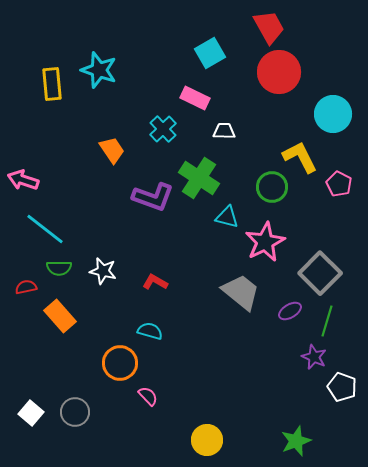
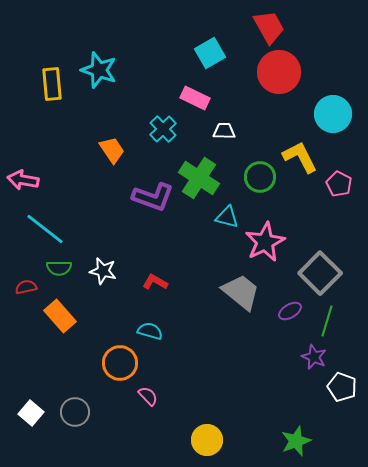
pink arrow: rotated 8 degrees counterclockwise
green circle: moved 12 px left, 10 px up
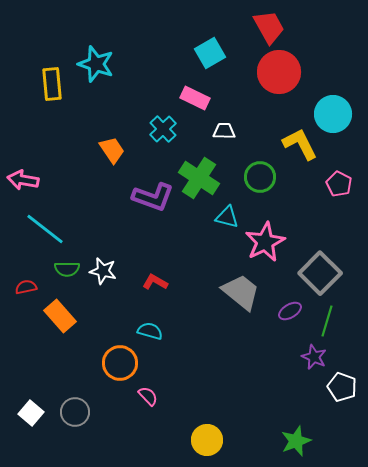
cyan star: moved 3 px left, 6 px up
yellow L-shape: moved 13 px up
green semicircle: moved 8 px right, 1 px down
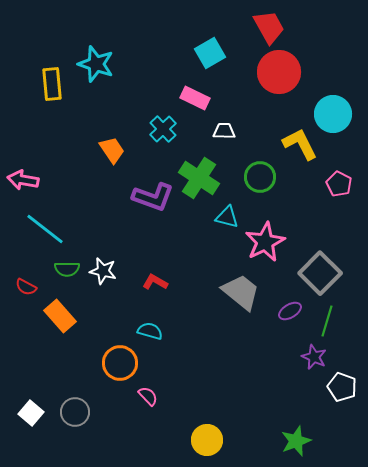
red semicircle: rotated 140 degrees counterclockwise
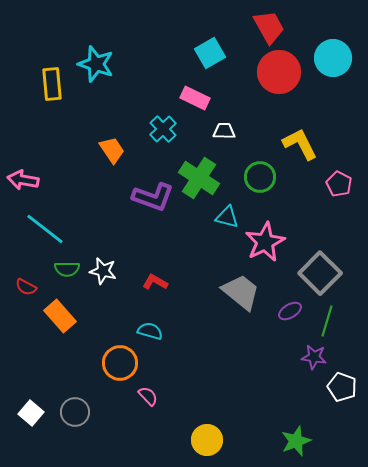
cyan circle: moved 56 px up
purple star: rotated 15 degrees counterclockwise
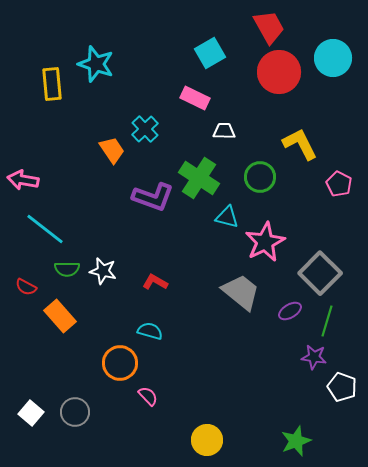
cyan cross: moved 18 px left
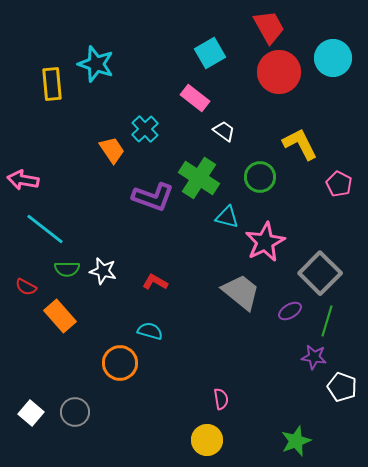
pink rectangle: rotated 12 degrees clockwise
white trapezoid: rotated 35 degrees clockwise
pink semicircle: moved 73 px right, 3 px down; rotated 35 degrees clockwise
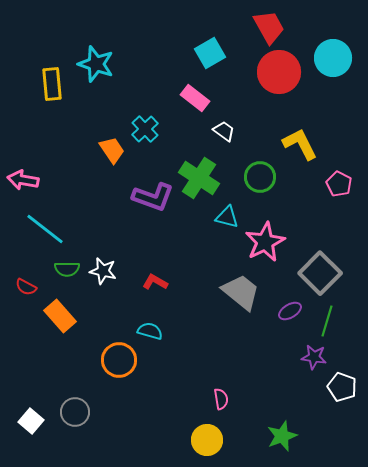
orange circle: moved 1 px left, 3 px up
white square: moved 8 px down
green star: moved 14 px left, 5 px up
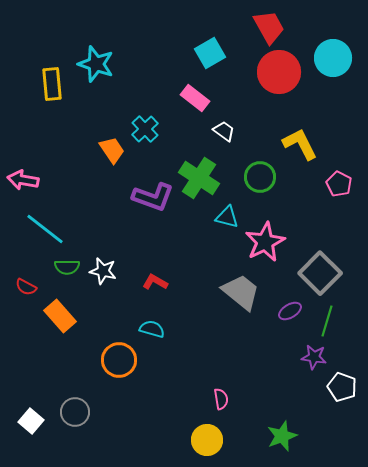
green semicircle: moved 2 px up
cyan semicircle: moved 2 px right, 2 px up
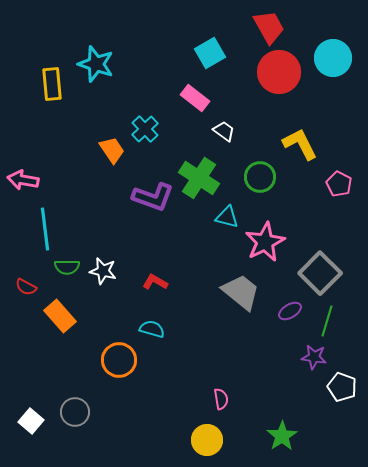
cyan line: rotated 45 degrees clockwise
green star: rotated 12 degrees counterclockwise
